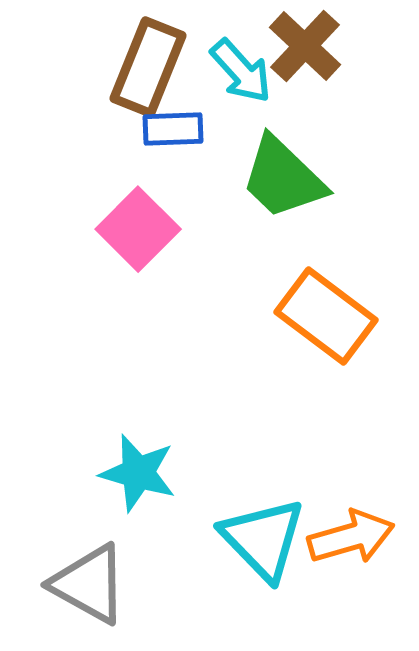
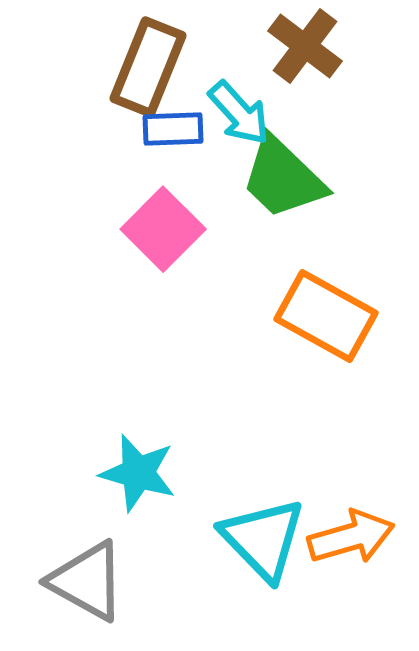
brown cross: rotated 6 degrees counterclockwise
cyan arrow: moved 2 px left, 42 px down
pink square: moved 25 px right
orange rectangle: rotated 8 degrees counterclockwise
gray triangle: moved 2 px left, 3 px up
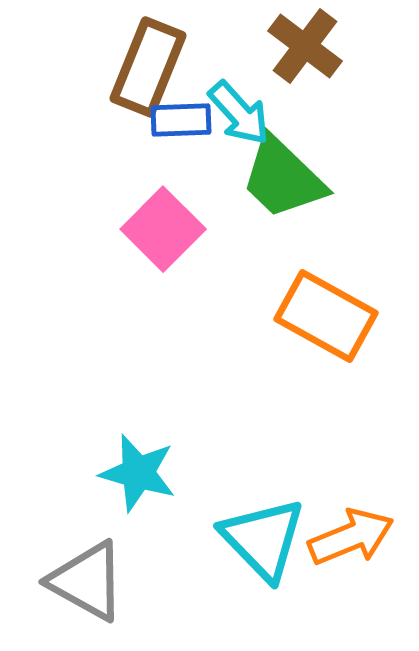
blue rectangle: moved 8 px right, 9 px up
orange arrow: rotated 6 degrees counterclockwise
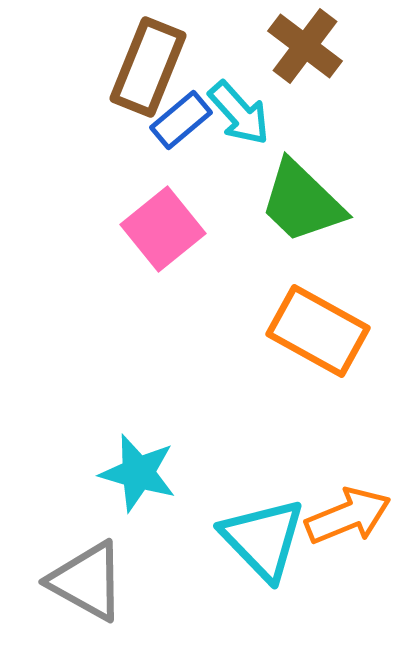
blue rectangle: rotated 38 degrees counterclockwise
green trapezoid: moved 19 px right, 24 px down
pink square: rotated 6 degrees clockwise
orange rectangle: moved 8 px left, 15 px down
orange arrow: moved 3 px left, 21 px up
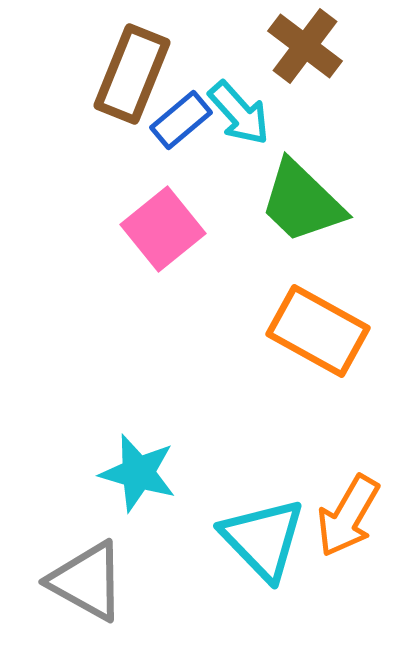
brown rectangle: moved 16 px left, 7 px down
orange arrow: rotated 142 degrees clockwise
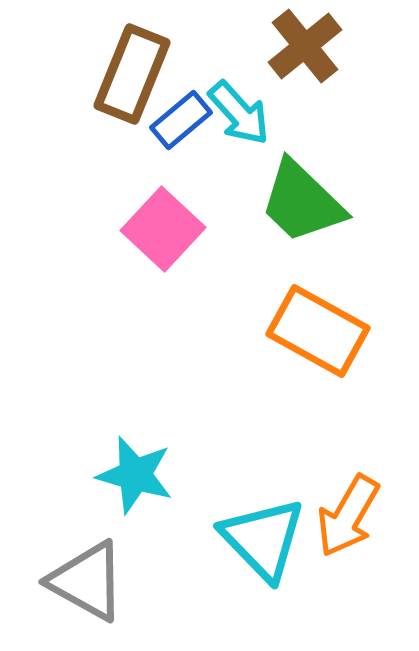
brown cross: rotated 14 degrees clockwise
pink square: rotated 8 degrees counterclockwise
cyan star: moved 3 px left, 2 px down
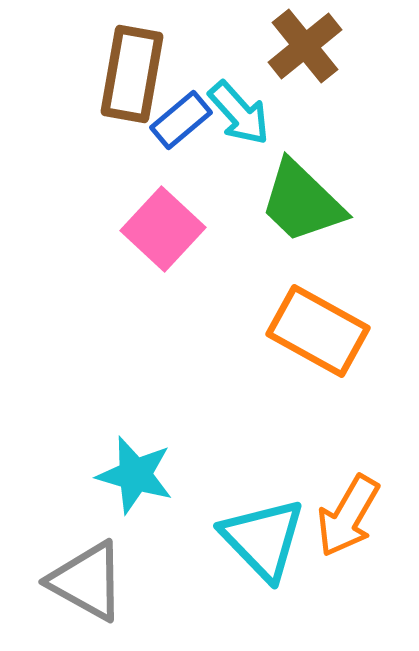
brown rectangle: rotated 12 degrees counterclockwise
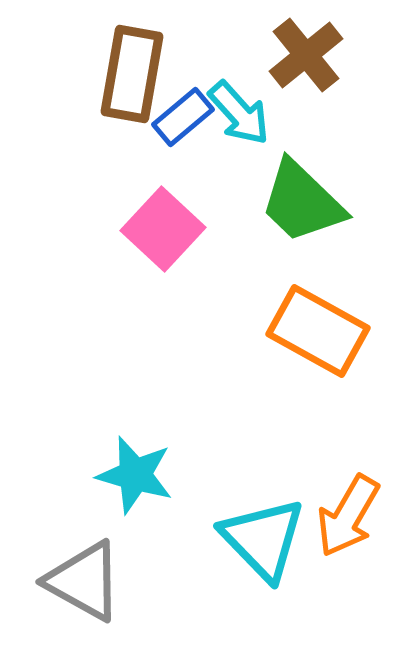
brown cross: moved 1 px right, 9 px down
blue rectangle: moved 2 px right, 3 px up
gray triangle: moved 3 px left
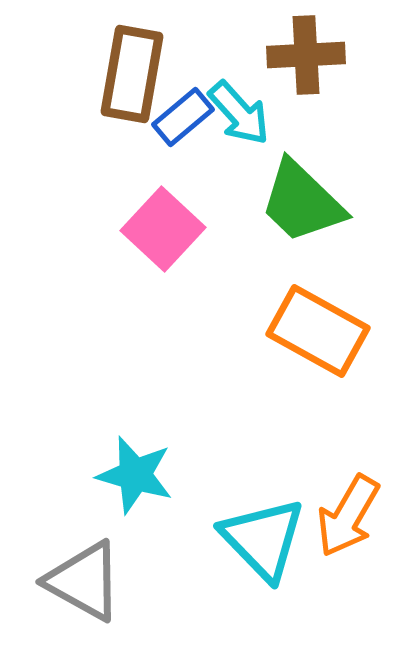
brown cross: rotated 36 degrees clockwise
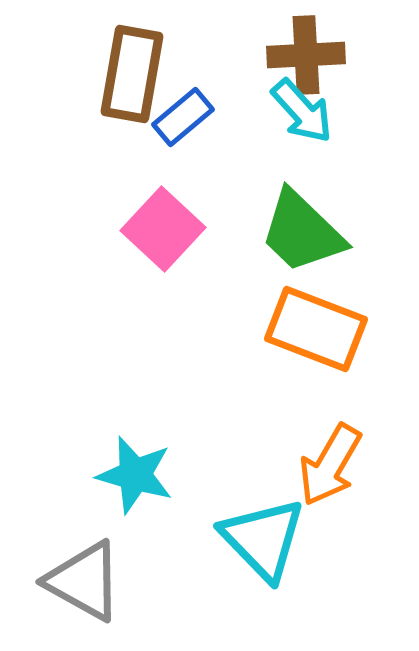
cyan arrow: moved 63 px right, 2 px up
green trapezoid: moved 30 px down
orange rectangle: moved 2 px left, 2 px up; rotated 8 degrees counterclockwise
orange arrow: moved 18 px left, 51 px up
